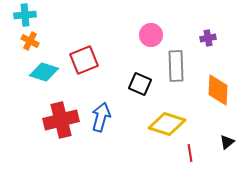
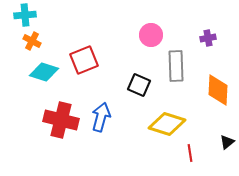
orange cross: moved 2 px right
black square: moved 1 px left, 1 px down
red cross: rotated 28 degrees clockwise
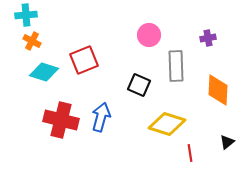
cyan cross: moved 1 px right
pink circle: moved 2 px left
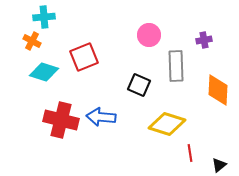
cyan cross: moved 18 px right, 2 px down
purple cross: moved 4 px left, 2 px down
red square: moved 3 px up
blue arrow: rotated 100 degrees counterclockwise
black triangle: moved 8 px left, 23 px down
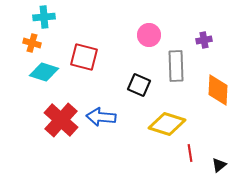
orange cross: moved 2 px down; rotated 12 degrees counterclockwise
red square: rotated 36 degrees clockwise
red cross: rotated 28 degrees clockwise
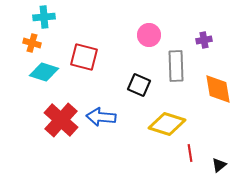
orange diamond: moved 1 px up; rotated 12 degrees counterclockwise
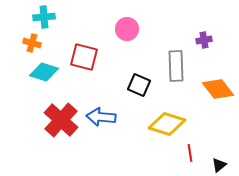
pink circle: moved 22 px left, 6 px up
orange diamond: rotated 28 degrees counterclockwise
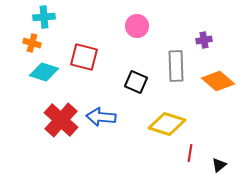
pink circle: moved 10 px right, 3 px up
black square: moved 3 px left, 3 px up
orange diamond: moved 8 px up; rotated 12 degrees counterclockwise
red line: rotated 18 degrees clockwise
